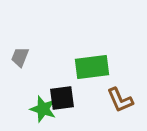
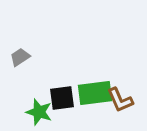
gray trapezoid: rotated 35 degrees clockwise
green rectangle: moved 3 px right, 26 px down
green star: moved 4 px left, 3 px down
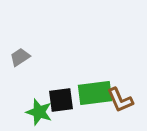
black square: moved 1 px left, 2 px down
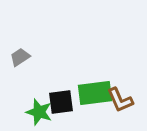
black square: moved 2 px down
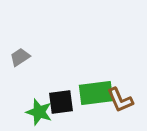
green rectangle: moved 1 px right
